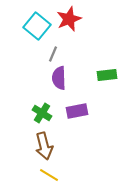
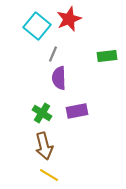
green rectangle: moved 19 px up
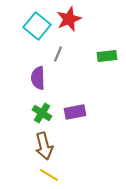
gray line: moved 5 px right
purple semicircle: moved 21 px left
purple rectangle: moved 2 px left, 1 px down
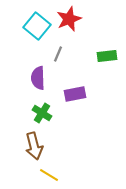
purple rectangle: moved 18 px up
brown arrow: moved 10 px left
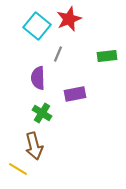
yellow line: moved 31 px left, 6 px up
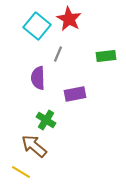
red star: rotated 20 degrees counterclockwise
green rectangle: moved 1 px left
green cross: moved 4 px right, 7 px down
brown arrow: rotated 144 degrees clockwise
yellow line: moved 3 px right, 3 px down
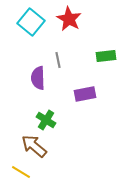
cyan square: moved 6 px left, 4 px up
gray line: moved 6 px down; rotated 35 degrees counterclockwise
purple rectangle: moved 10 px right
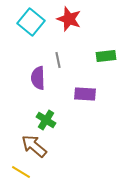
red star: rotated 10 degrees counterclockwise
purple rectangle: rotated 15 degrees clockwise
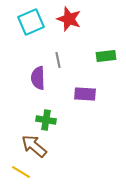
cyan square: rotated 28 degrees clockwise
green cross: rotated 24 degrees counterclockwise
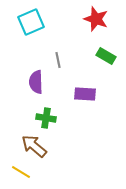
red star: moved 27 px right
green rectangle: rotated 36 degrees clockwise
purple semicircle: moved 2 px left, 4 px down
green cross: moved 2 px up
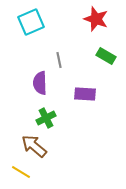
gray line: moved 1 px right
purple semicircle: moved 4 px right, 1 px down
green cross: rotated 36 degrees counterclockwise
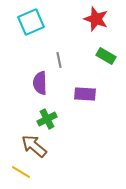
green cross: moved 1 px right, 1 px down
